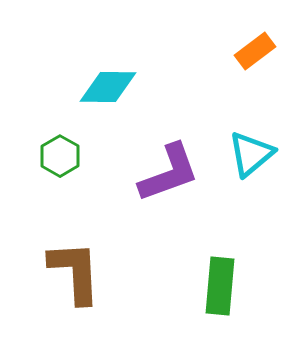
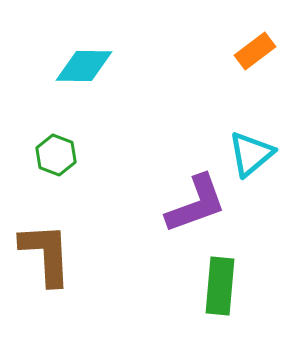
cyan diamond: moved 24 px left, 21 px up
green hexagon: moved 4 px left, 1 px up; rotated 9 degrees counterclockwise
purple L-shape: moved 27 px right, 31 px down
brown L-shape: moved 29 px left, 18 px up
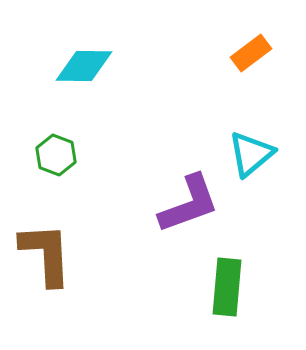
orange rectangle: moved 4 px left, 2 px down
purple L-shape: moved 7 px left
green rectangle: moved 7 px right, 1 px down
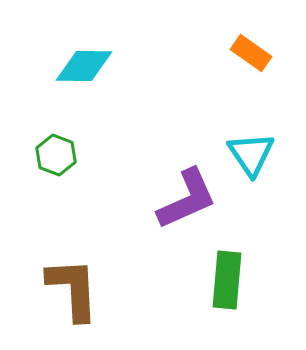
orange rectangle: rotated 72 degrees clockwise
cyan triangle: rotated 24 degrees counterclockwise
purple L-shape: moved 2 px left, 5 px up; rotated 4 degrees counterclockwise
brown L-shape: moved 27 px right, 35 px down
green rectangle: moved 7 px up
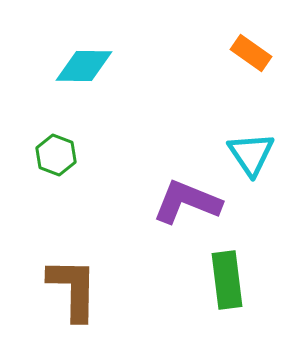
purple L-shape: moved 3 px down; rotated 134 degrees counterclockwise
green rectangle: rotated 12 degrees counterclockwise
brown L-shape: rotated 4 degrees clockwise
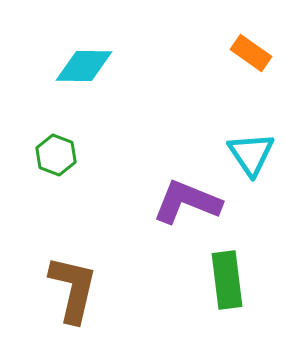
brown L-shape: rotated 12 degrees clockwise
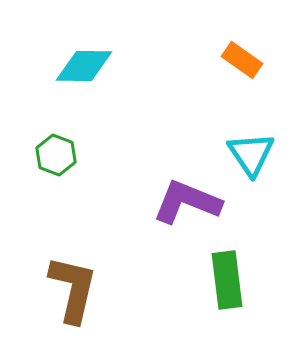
orange rectangle: moved 9 px left, 7 px down
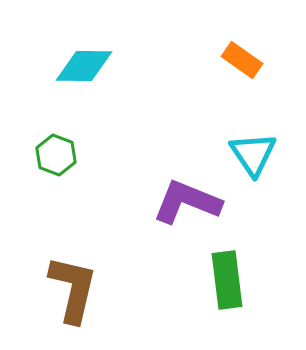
cyan triangle: moved 2 px right
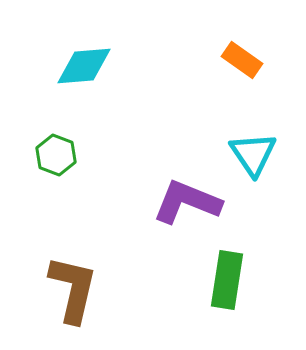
cyan diamond: rotated 6 degrees counterclockwise
green rectangle: rotated 16 degrees clockwise
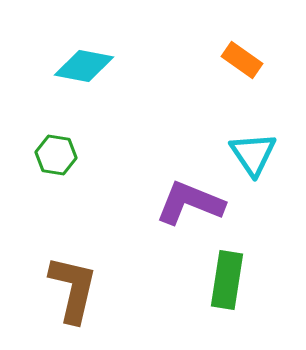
cyan diamond: rotated 16 degrees clockwise
green hexagon: rotated 12 degrees counterclockwise
purple L-shape: moved 3 px right, 1 px down
